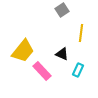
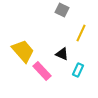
gray square: rotated 32 degrees counterclockwise
yellow line: rotated 18 degrees clockwise
yellow trapezoid: rotated 80 degrees counterclockwise
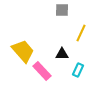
gray square: rotated 24 degrees counterclockwise
black triangle: rotated 24 degrees counterclockwise
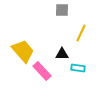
cyan rectangle: moved 2 px up; rotated 72 degrees clockwise
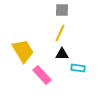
yellow line: moved 21 px left
yellow trapezoid: rotated 10 degrees clockwise
pink rectangle: moved 4 px down
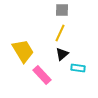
black triangle: rotated 40 degrees counterclockwise
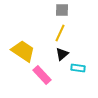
yellow trapezoid: rotated 25 degrees counterclockwise
